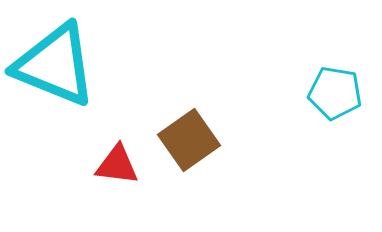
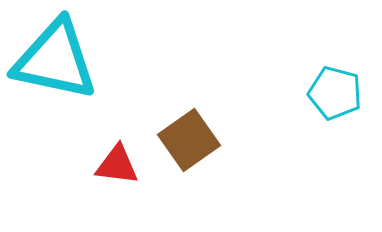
cyan triangle: moved 5 px up; rotated 10 degrees counterclockwise
cyan pentagon: rotated 6 degrees clockwise
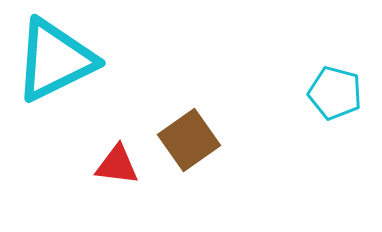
cyan triangle: rotated 38 degrees counterclockwise
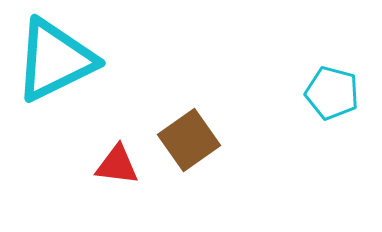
cyan pentagon: moved 3 px left
